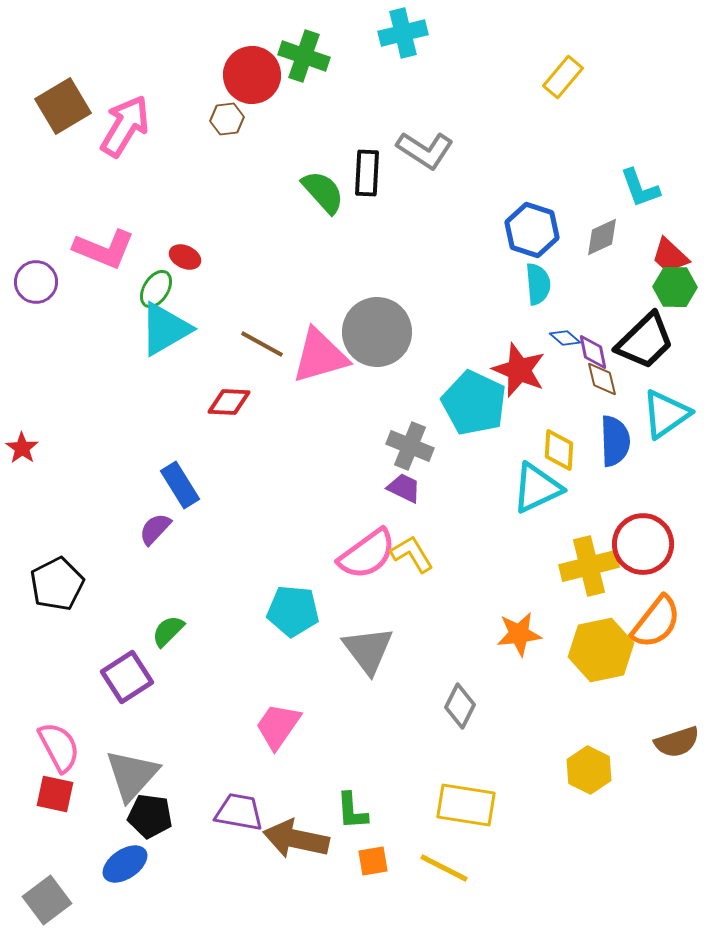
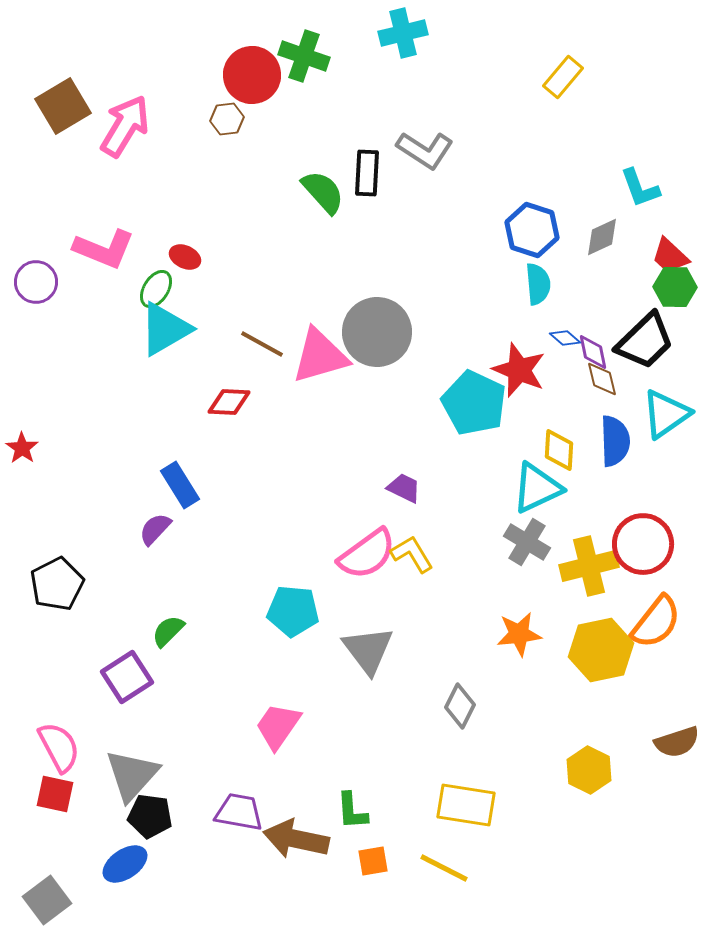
gray cross at (410, 446): moved 117 px right, 96 px down; rotated 9 degrees clockwise
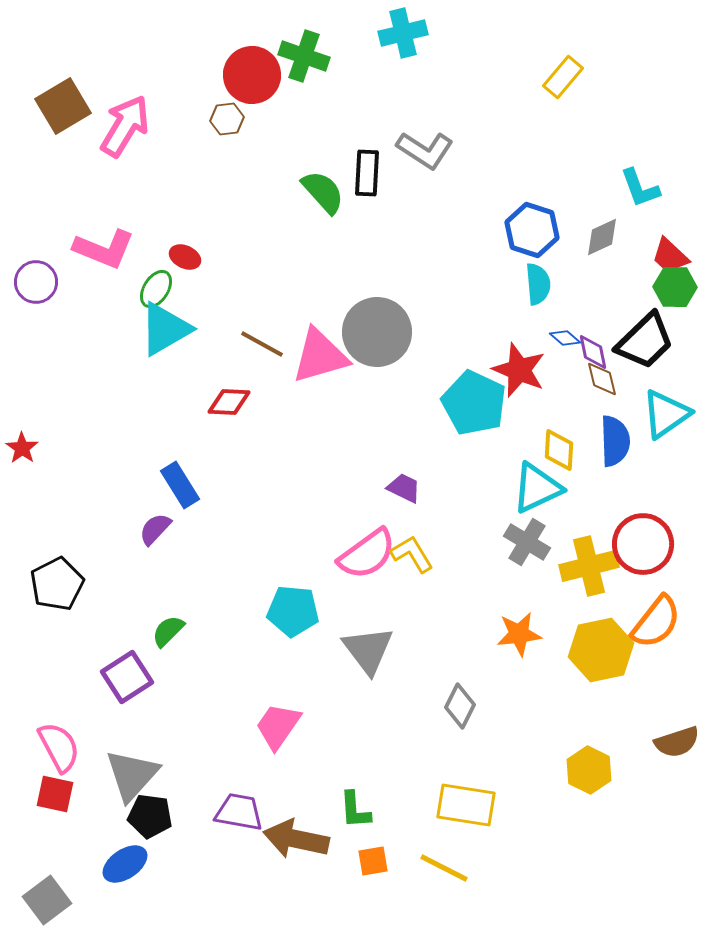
green L-shape at (352, 811): moved 3 px right, 1 px up
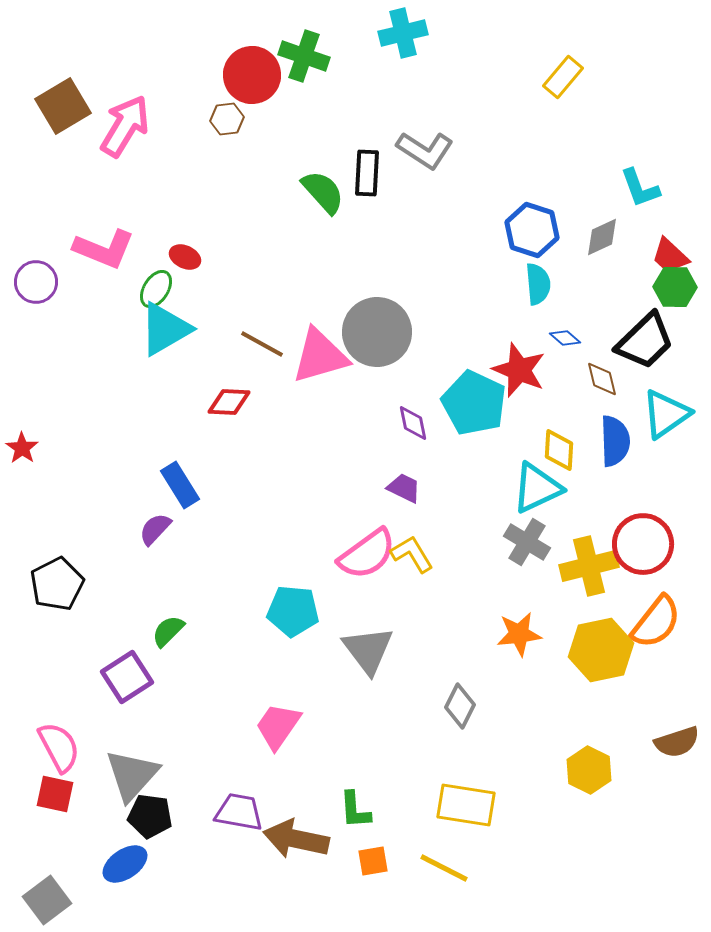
purple diamond at (593, 352): moved 180 px left, 71 px down
